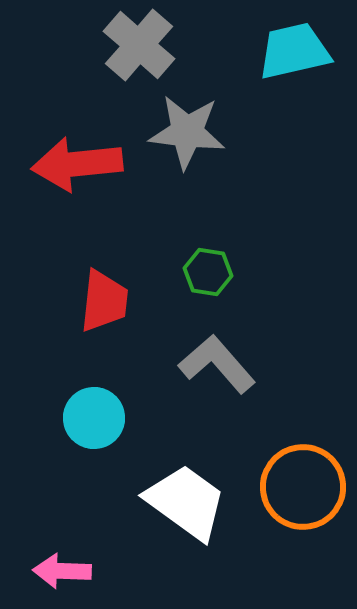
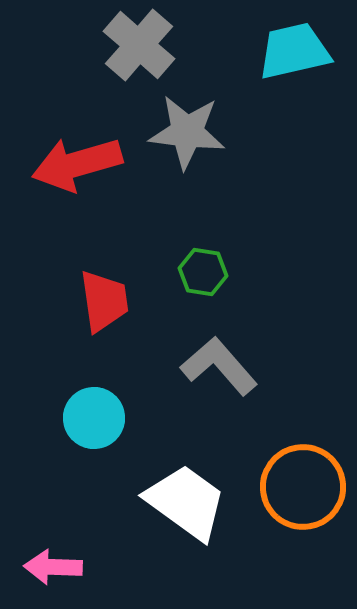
red arrow: rotated 10 degrees counterclockwise
green hexagon: moved 5 px left
red trapezoid: rotated 14 degrees counterclockwise
gray L-shape: moved 2 px right, 2 px down
pink arrow: moved 9 px left, 4 px up
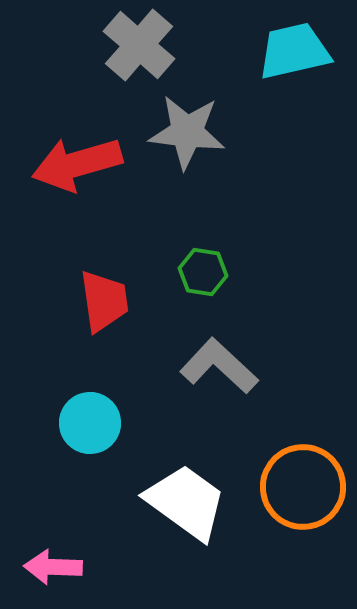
gray L-shape: rotated 6 degrees counterclockwise
cyan circle: moved 4 px left, 5 px down
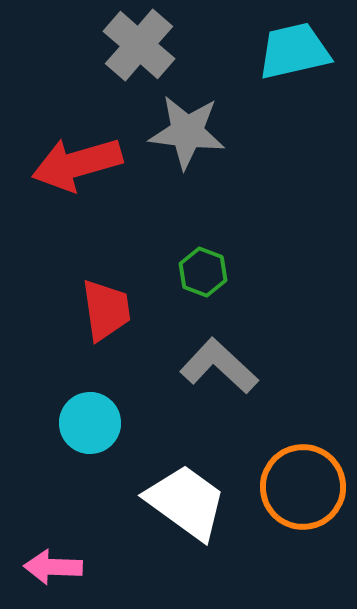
green hexagon: rotated 12 degrees clockwise
red trapezoid: moved 2 px right, 9 px down
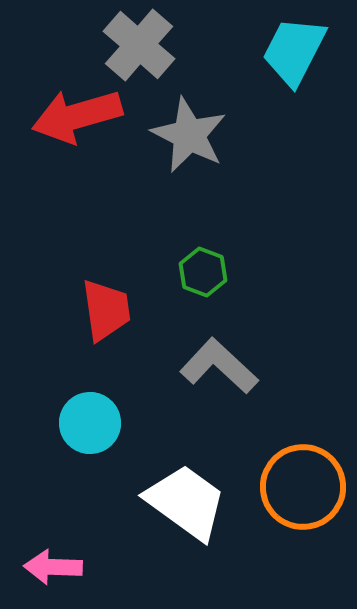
cyan trapezoid: rotated 50 degrees counterclockwise
gray star: moved 2 px right, 3 px down; rotated 20 degrees clockwise
red arrow: moved 48 px up
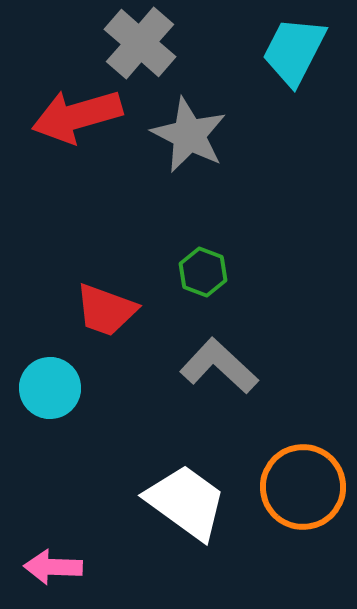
gray cross: moved 1 px right, 2 px up
red trapezoid: rotated 118 degrees clockwise
cyan circle: moved 40 px left, 35 px up
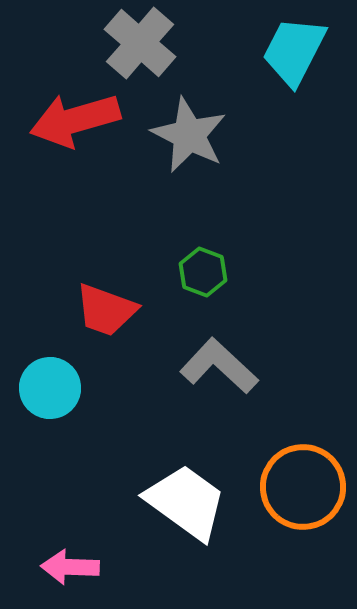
red arrow: moved 2 px left, 4 px down
pink arrow: moved 17 px right
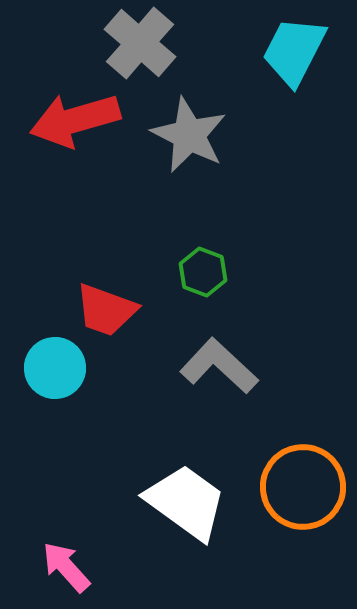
cyan circle: moved 5 px right, 20 px up
pink arrow: moved 4 px left; rotated 46 degrees clockwise
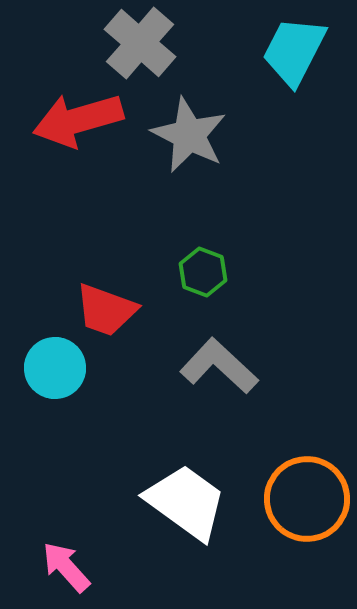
red arrow: moved 3 px right
orange circle: moved 4 px right, 12 px down
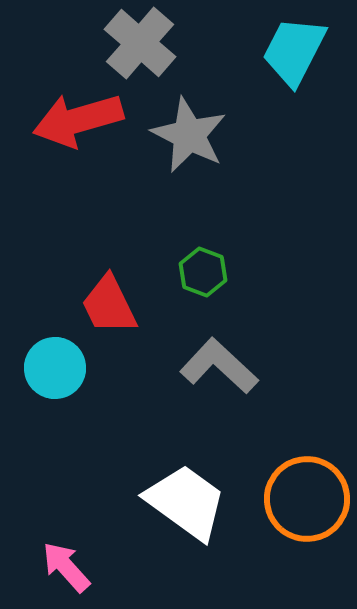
red trapezoid: moved 3 px right, 5 px up; rotated 44 degrees clockwise
